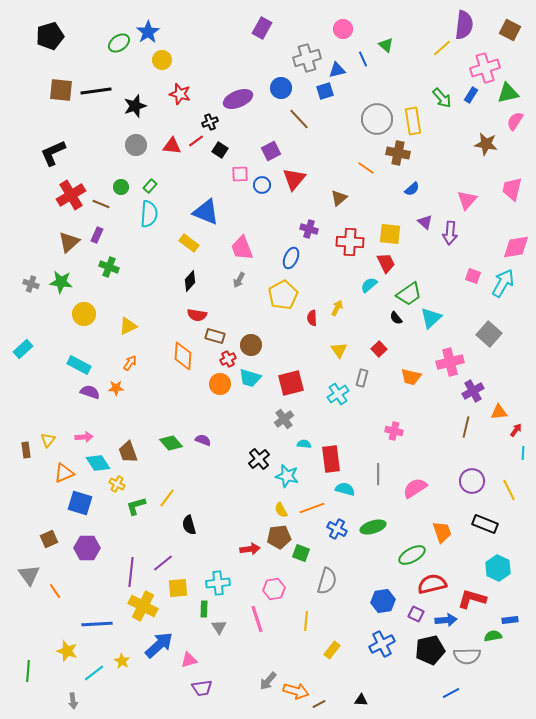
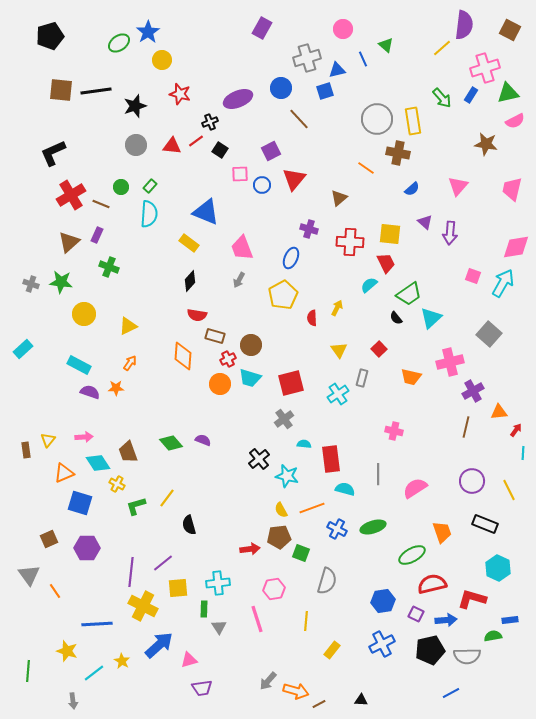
pink semicircle at (515, 121): rotated 150 degrees counterclockwise
pink triangle at (467, 200): moved 9 px left, 14 px up
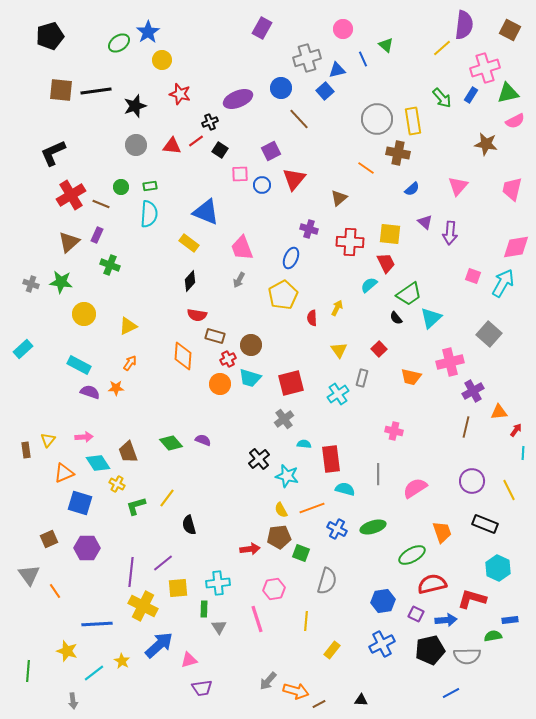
blue square at (325, 91): rotated 24 degrees counterclockwise
green rectangle at (150, 186): rotated 40 degrees clockwise
green cross at (109, 267): moved 1 px right, 2 px up
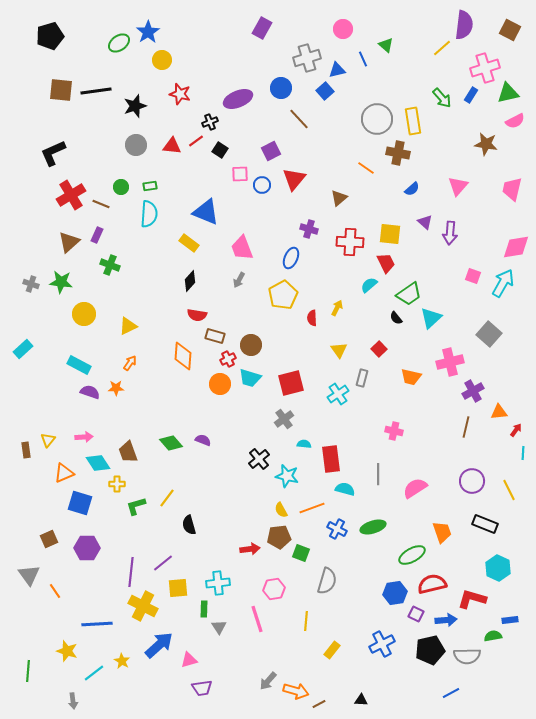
yellow cross at (117, 484): rotated 28 degrees counterclockwise
blue hexagon at (383, 601): moved 12 px right, 8 px up
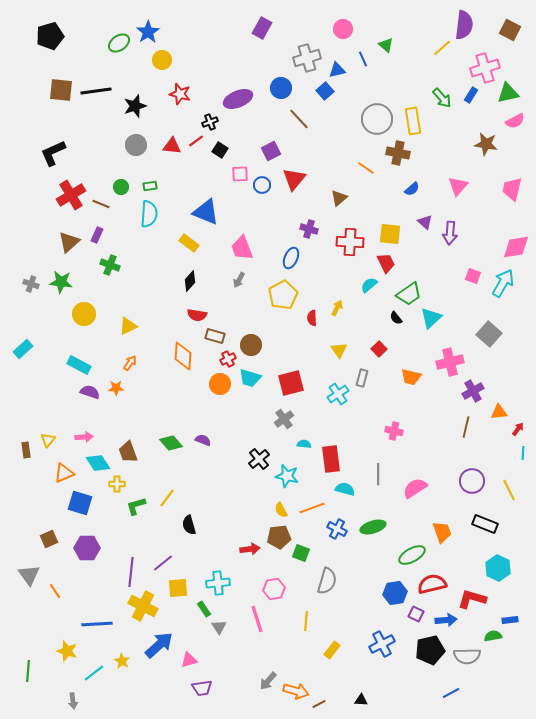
red arrow at (516, 430): moved 2 px right, 1 px up
green rectangle at (204, 609): rotated 35 degrees counterclockwise
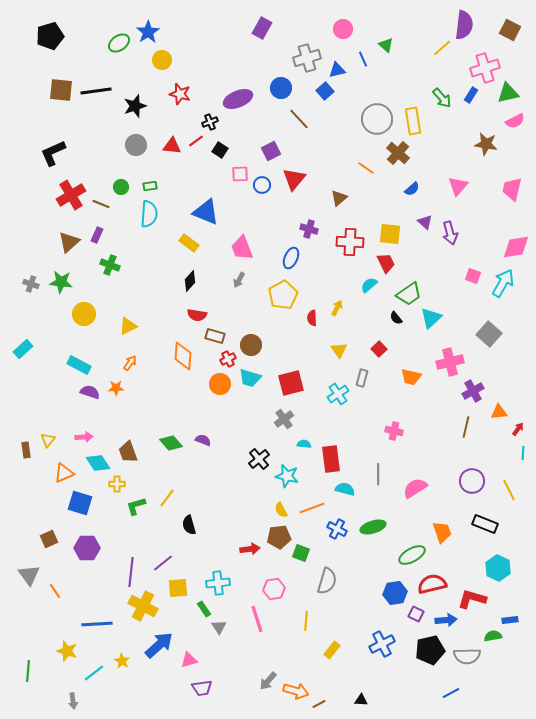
brown cross at (398, 153): rotated 30 degrees clockwise
purple arrow at (450, 233): rotated 20 degrees counterclockwise
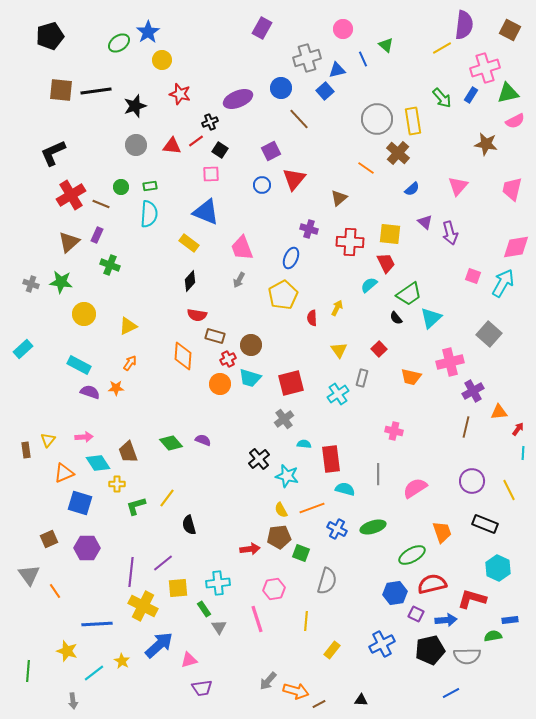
yellow line at (442, 48): rotated 12 degrees clockwise
pink square at (240, 174): moved 29 px left
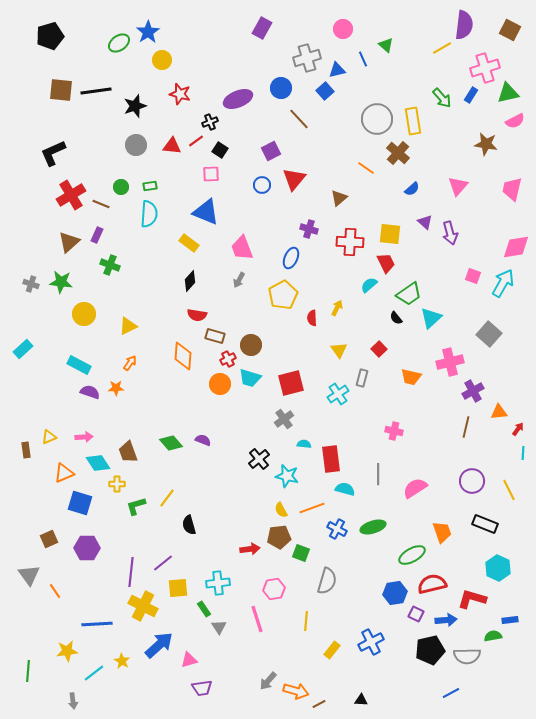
yellow triangle at (48, 440): moved 1 px right, 3 px up; rotated 28 degrees clockwise
blue cross at (382, 644): moved 11 px left, 2 px up
yellow star at (67, 651): rotated 25 degrees counterclockwise
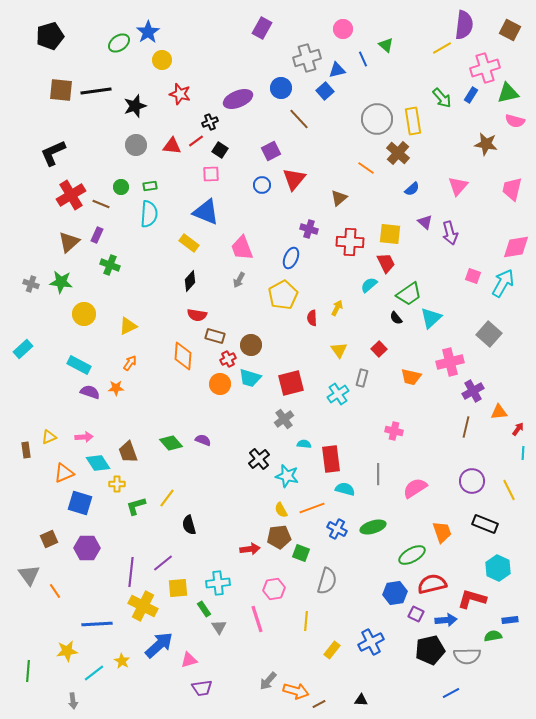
pink semicircle at (515, 121): rotated 42 degrees clockwise
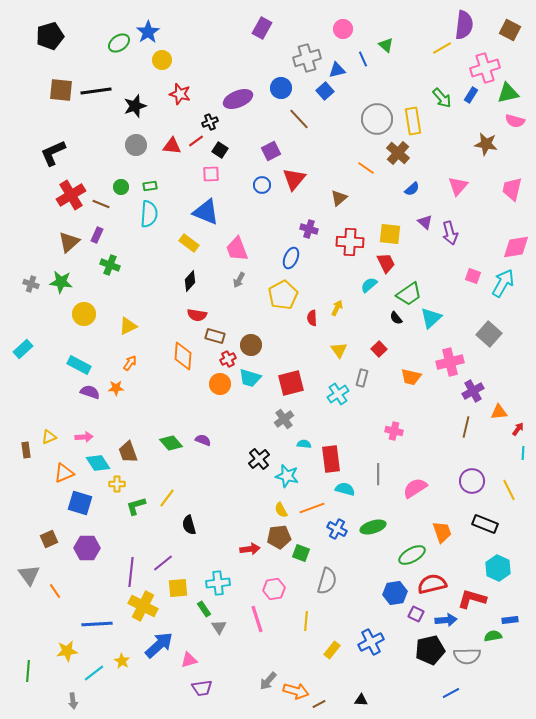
pink trapezoid at (242, 248): moved 5 px left, 1 px down
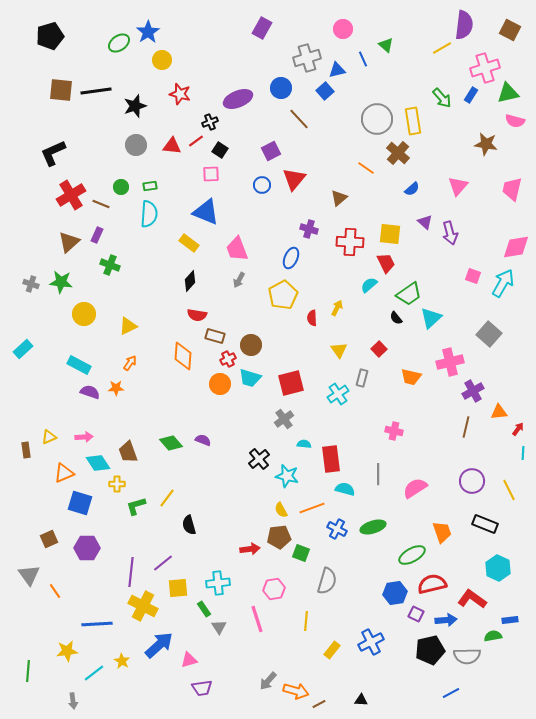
red L-shape at (472, 599): rotated 20 degrees clockwise
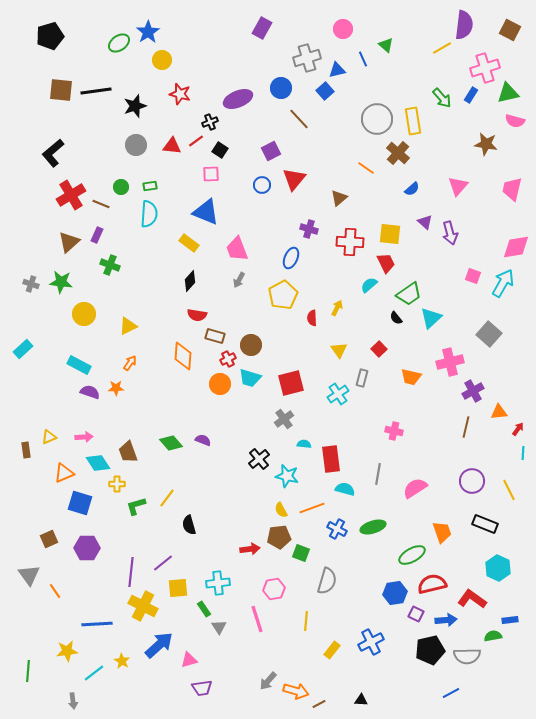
black L-shape at (53, 153): rotated 16 degrees counterclockwise
gray line at (378, 474): rotated 10 degrees clockwise
